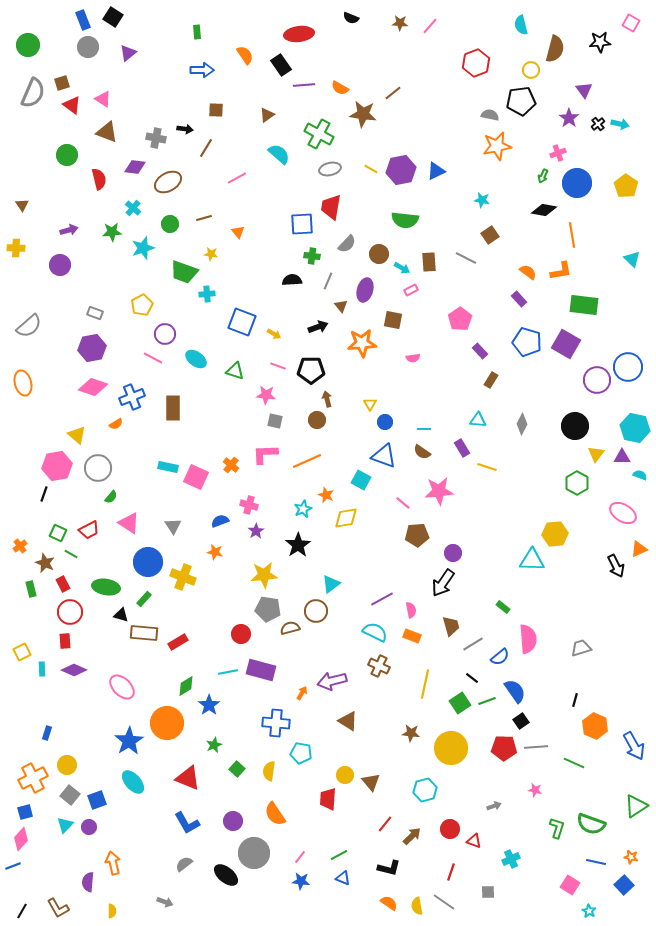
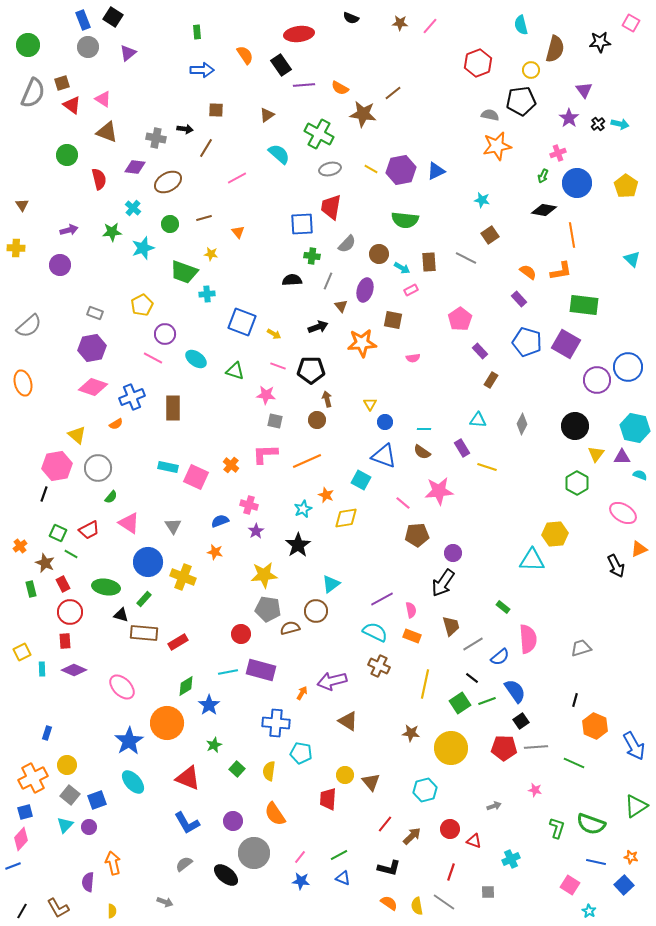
red hexagon at (476, 63): moved 2 px right
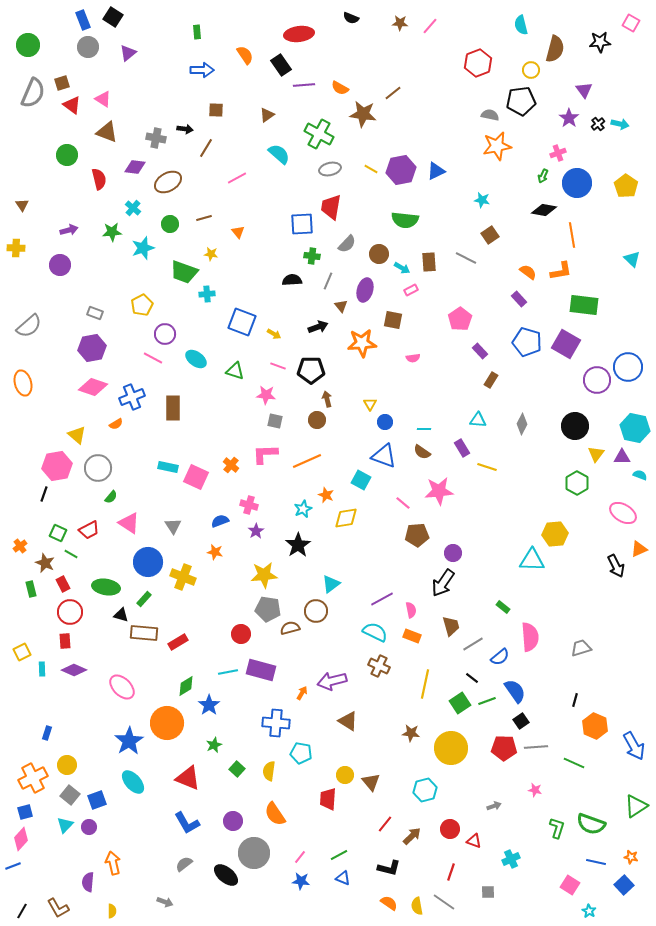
pink semicircle at (528, 639): moved 2 px right, 2 px up
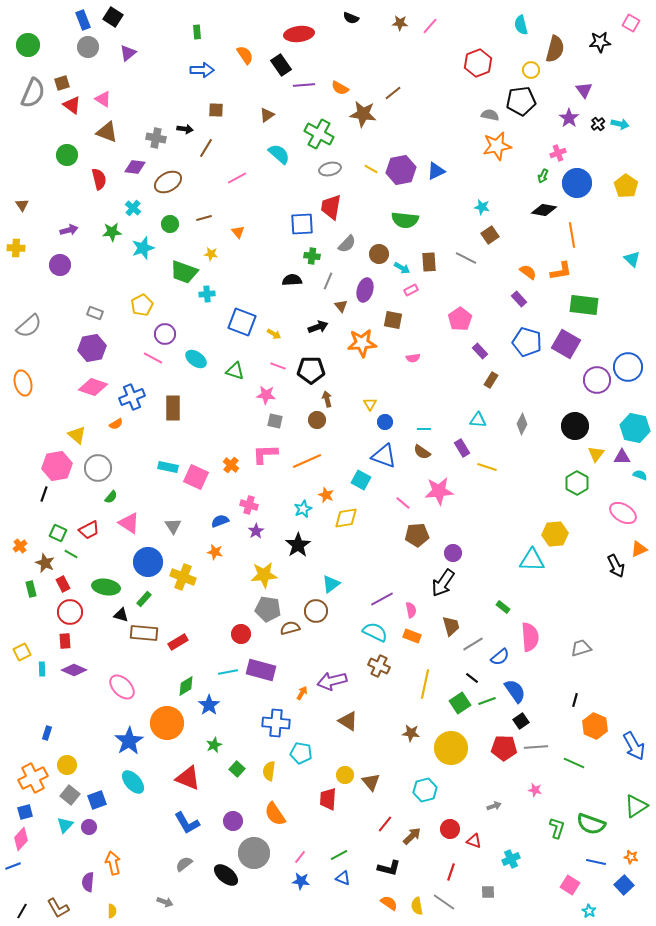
cyan star at (482, 200): moved 7 px down
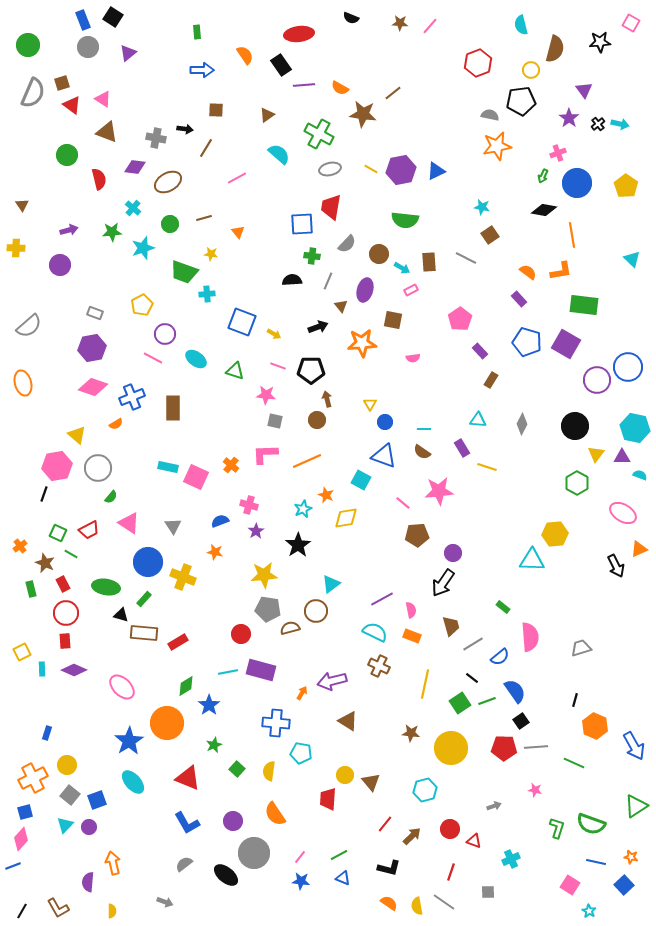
red circle at (70, 612): moved 4 px left, 1 px down
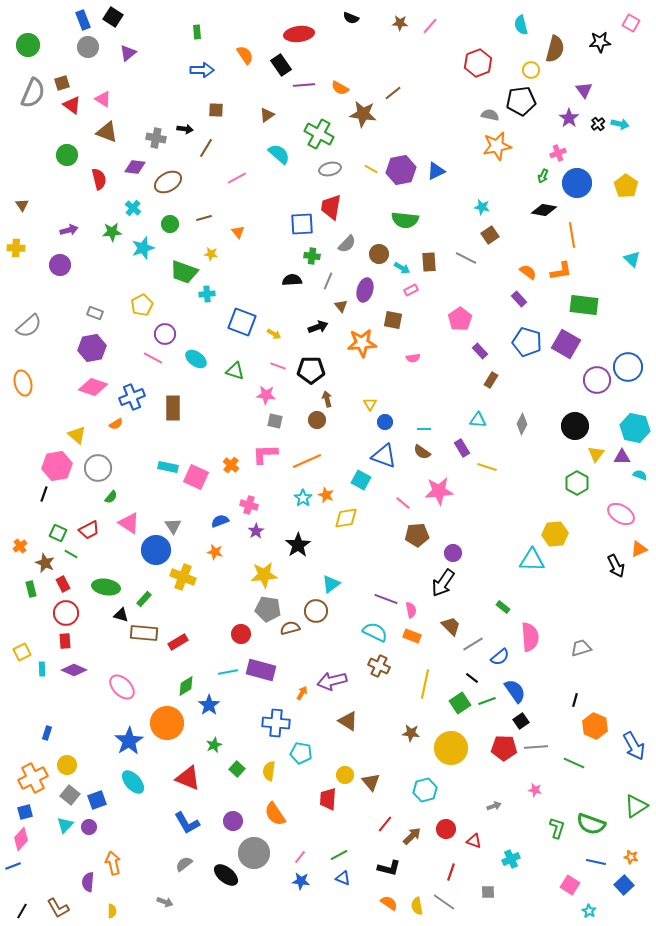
cyan star at (303, 509): moved 11 px up; rotated 12 degrees counterclockwise
pink ellipse at (623, 513): moved 2 px left, 1 px down
blue circle at (148, 562): moved 8 px right, 12 px up
purple line at (382, 599): moved 4 px right; rotated 50 degrees clockwise
brown trapezoid at (451, 626): rotated 30 degrees counterclockwise
red circle at (450, 829): moved 4 px left
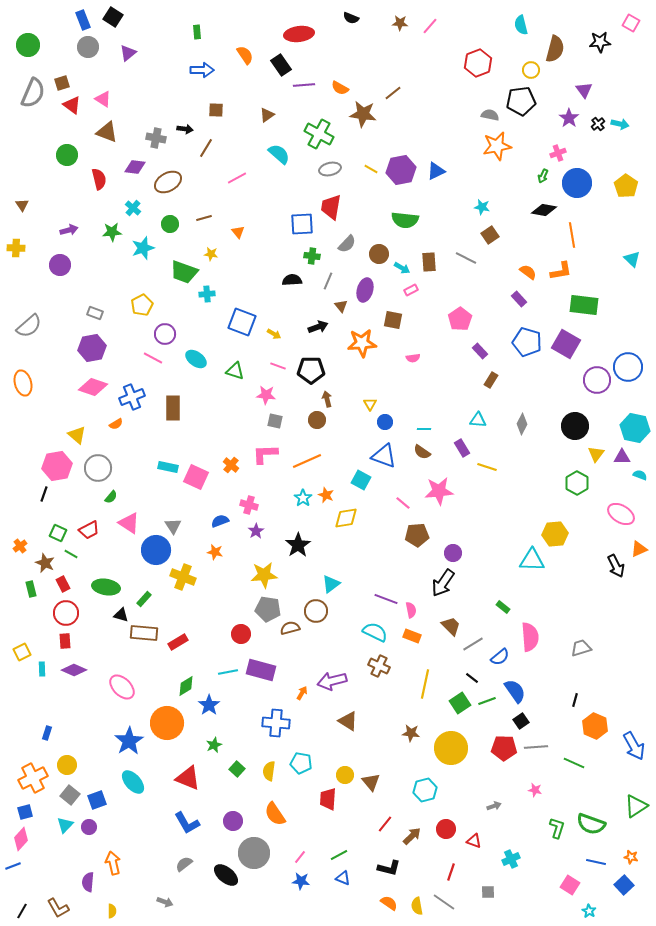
cyan pentagon at (301, 753): moved 10 px down
